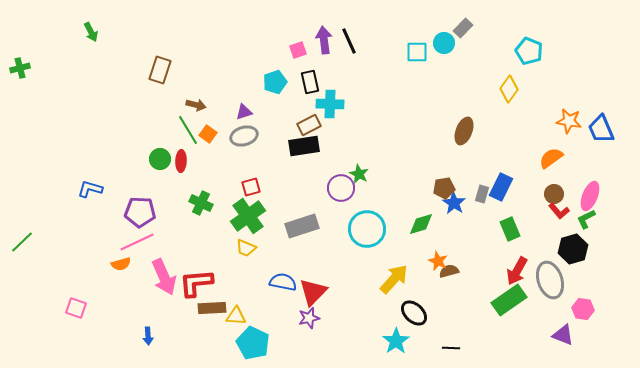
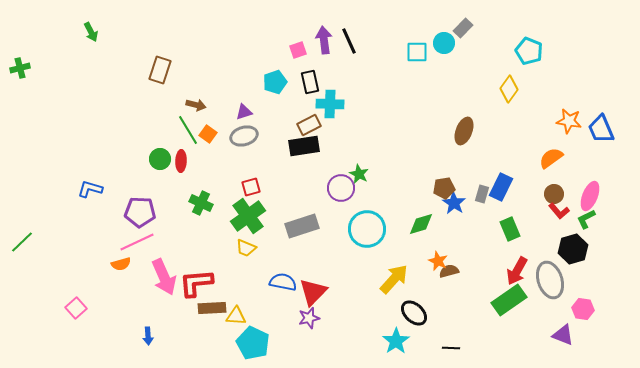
pink square at (76, 308): rotated 30 degrees clockwise
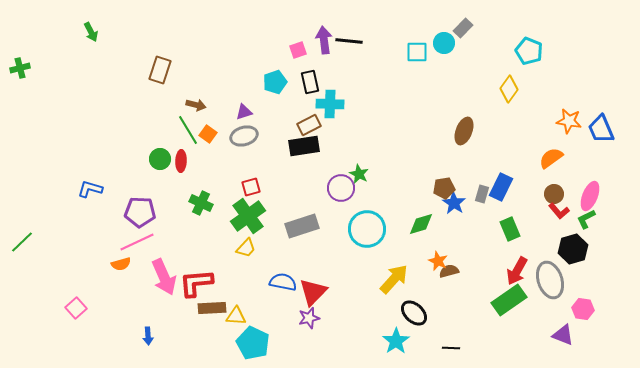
black line at (349, 41): rotated 60 degrees counterclockwise
yellow trapezoid at (246, 248): rotated 70 degrees counterclockwise
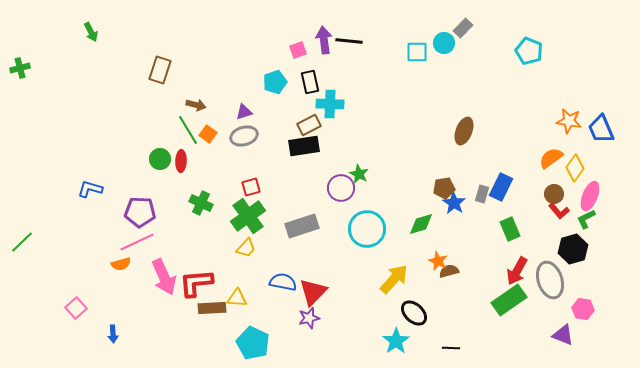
yellow diamond at (509, 89): moved 66 px right, 79 px down
yellow triangle at (236, 316): moved 1 px right, 18 px up
blue arrow at (148, 336): moved 35 px left, 2 px up
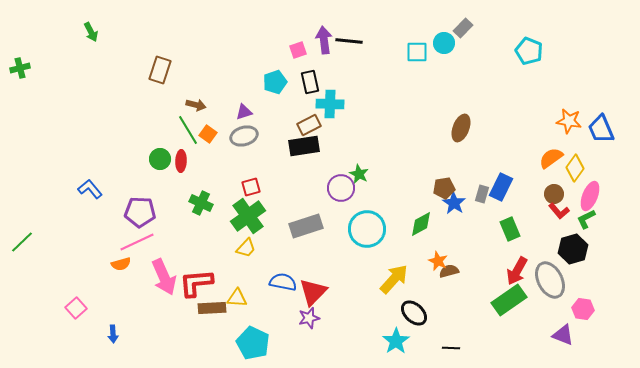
brown ellipse at (464, 131): moved 3 px left, 3 px up
blue L-shape at (90, 189): rotated 35 degrees clockwise
green diamond at (421, 224): rotated 12 degrees counterclockwise
gray rectangle at (302, 226): moved 4 px right
gray ellipse at (550, 280): rotated 9 degrees counterclockwise
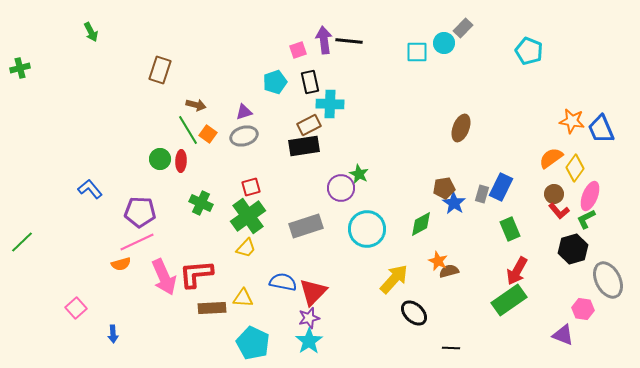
orange star at (569, 121): moved 3 px right
gray ellipse at (550, 280): moved 58 px right
red L-shape at (196, 283): moved 9 px up
yellow triangle at (237, 298): moved 6 px right
cyan star at (396, 341): moved 87 px left
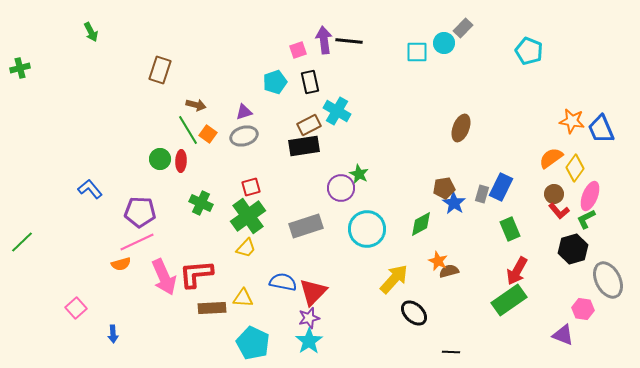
cyan cross at (330, 104): moved 7 px right, 7 px down; rotated 28 degrees clockwise
black line at (451, 348): moved 4 px down
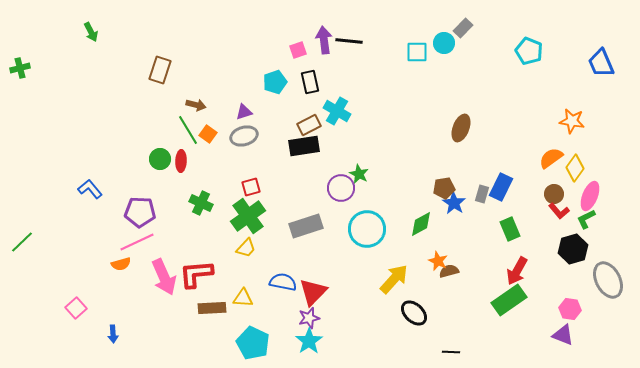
blue trapezoid at (601, 129): moved 66 px up
pink hexagon at (583, 309): moved 13 px left
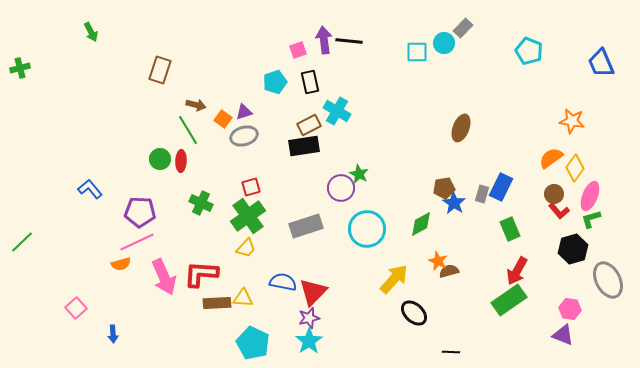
orange square at (208, 134): moved 15 px right, 15 px up
green L-shape at (586, 219): moved 5 px right; rotated 10 degrees clockwise
red L-shape at (196, 274): moved 5 px right; rotated 9 degrees clockwise
brown rectangle at (212, 308): moved 5 px right, 5 px up
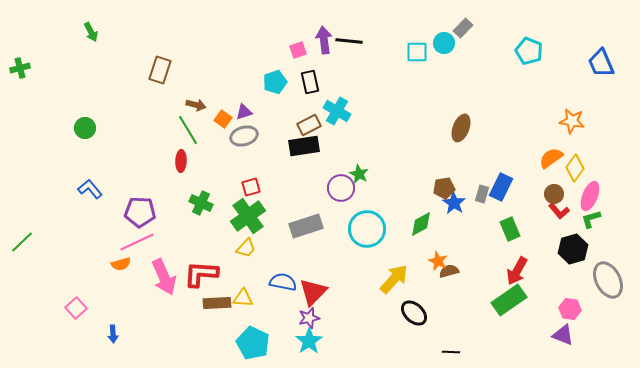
green circle at (160, 159): moved 75 px left, 31 px up
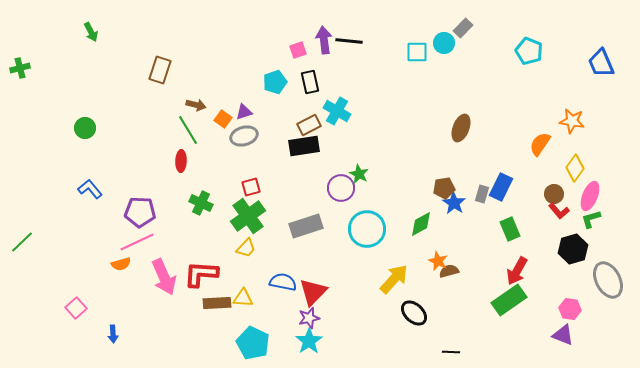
orange semicircle at (551, 158): moved 11 px left, 14 px up; rotated 20 degrees counterclockwise
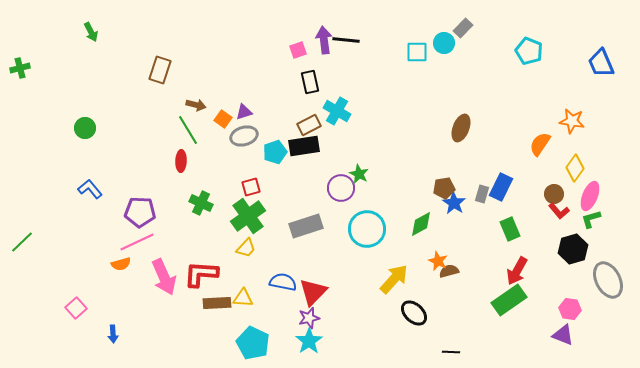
black line at (349, 41): moved 3 px left, 1 px up
cyan pentagon at (275, 82): moved 70 px down
